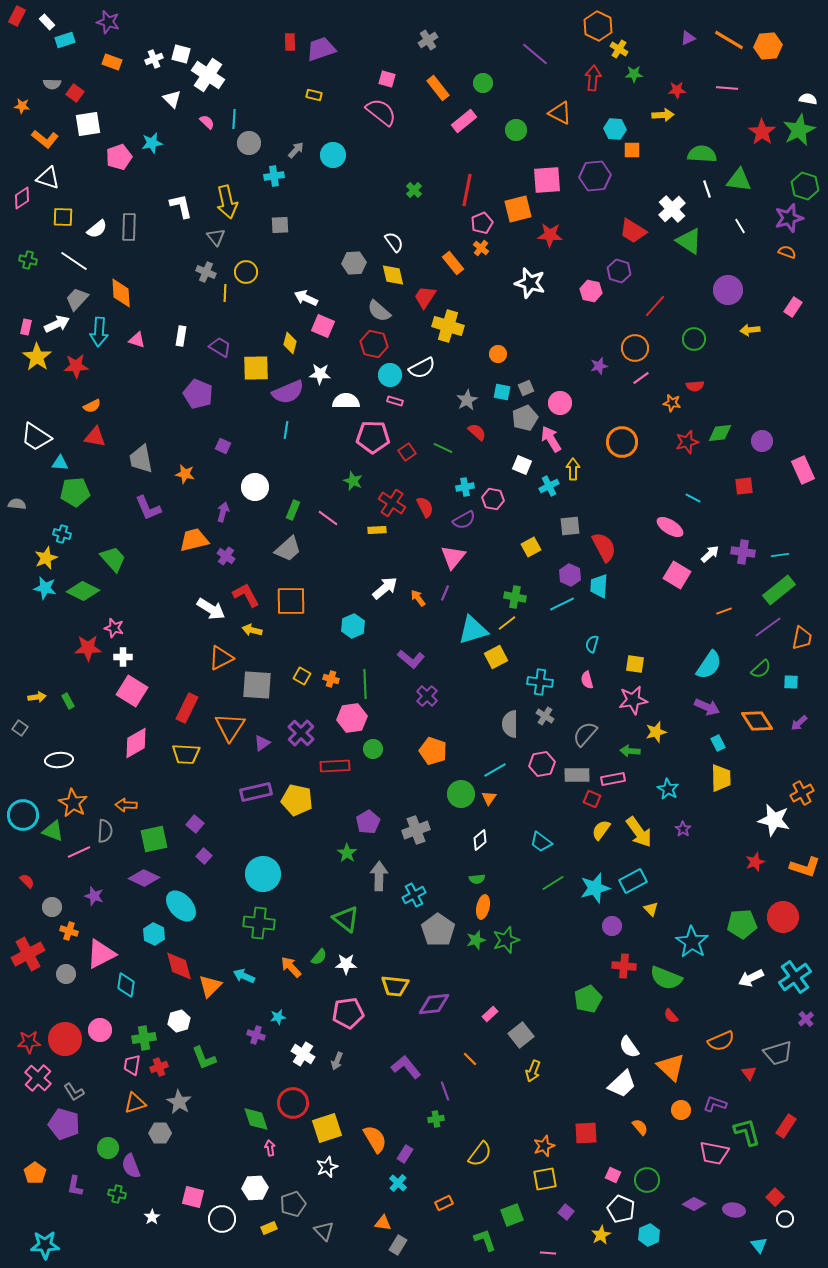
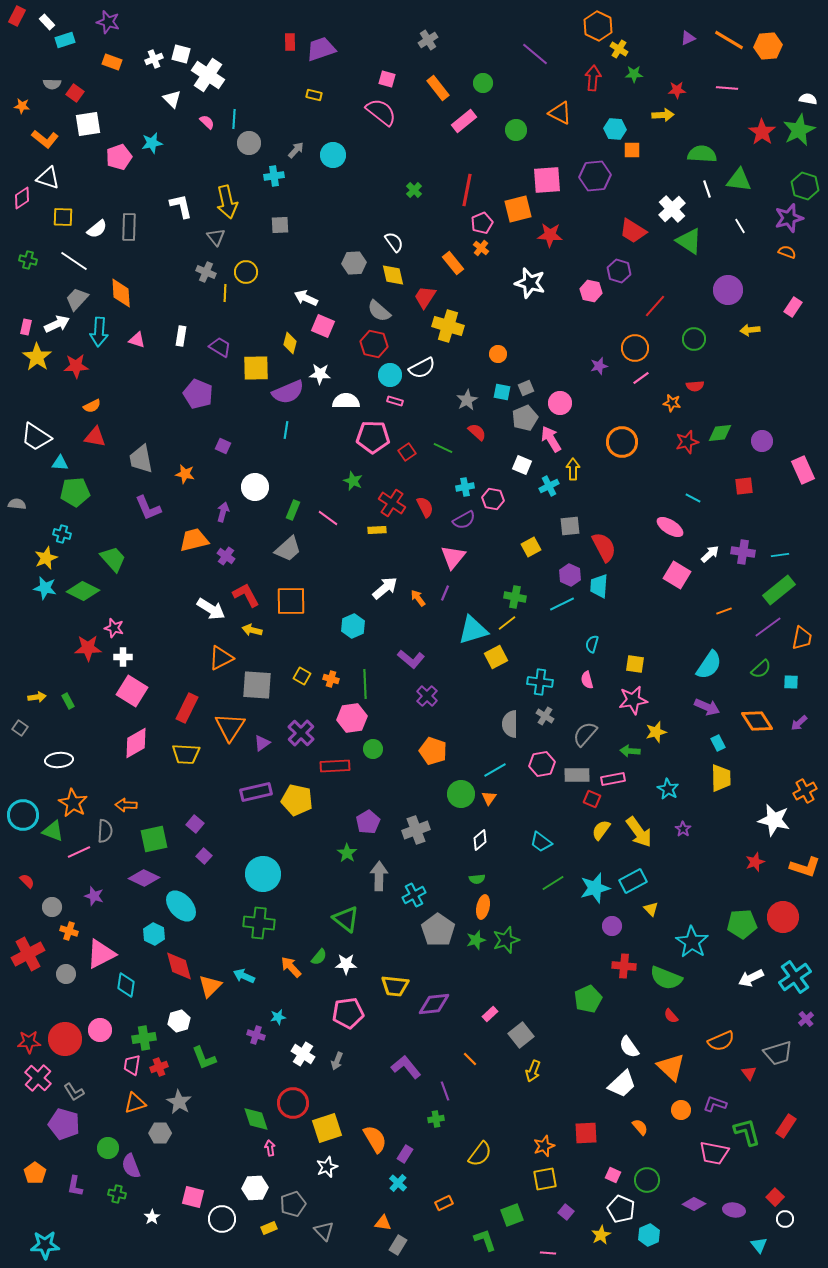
orange cross at (802, 793): moved 3 px right, 2 px up
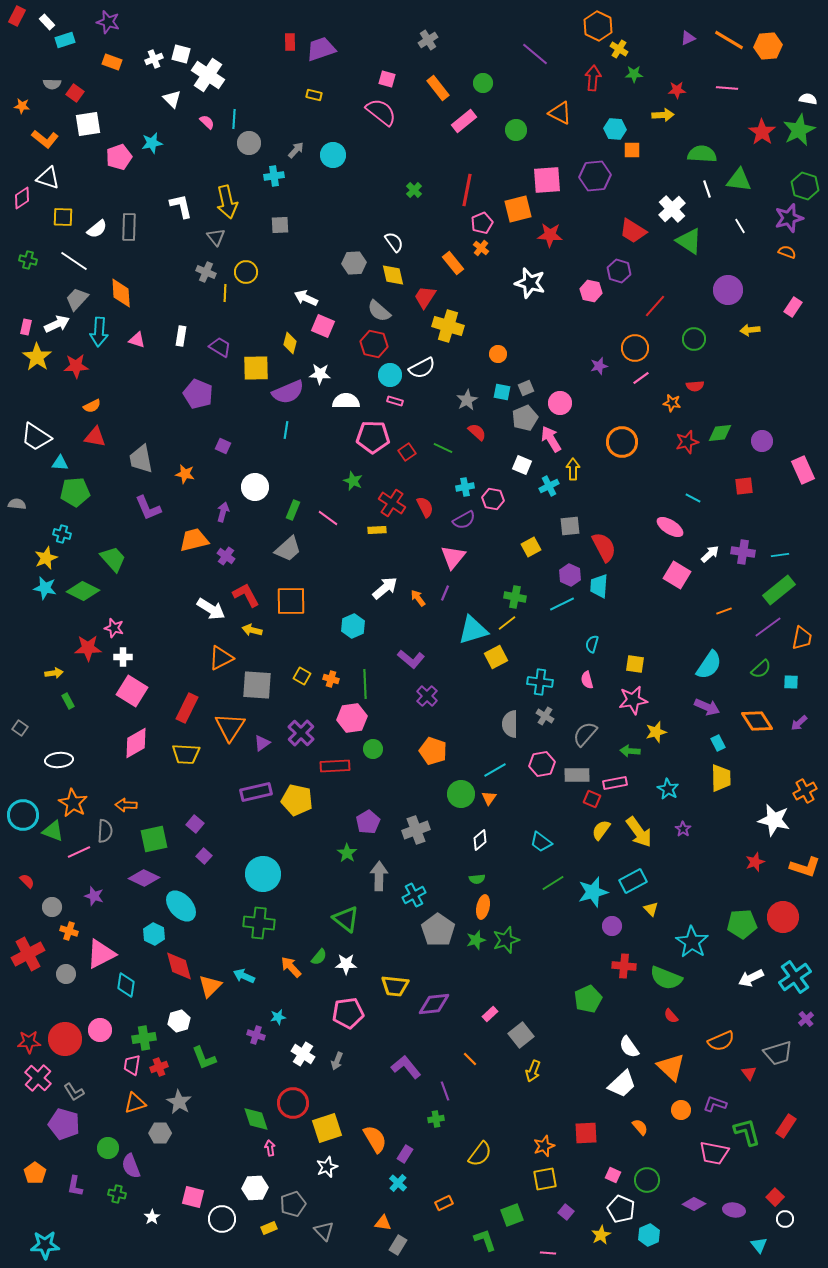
yellow arrow at (37, 697): moved 17 px right, 24 px up
pink rectangle at (613, 779): moved 2 px right, 4 px down
cyan star at (595, 888): moved 2 px left, 4 px down
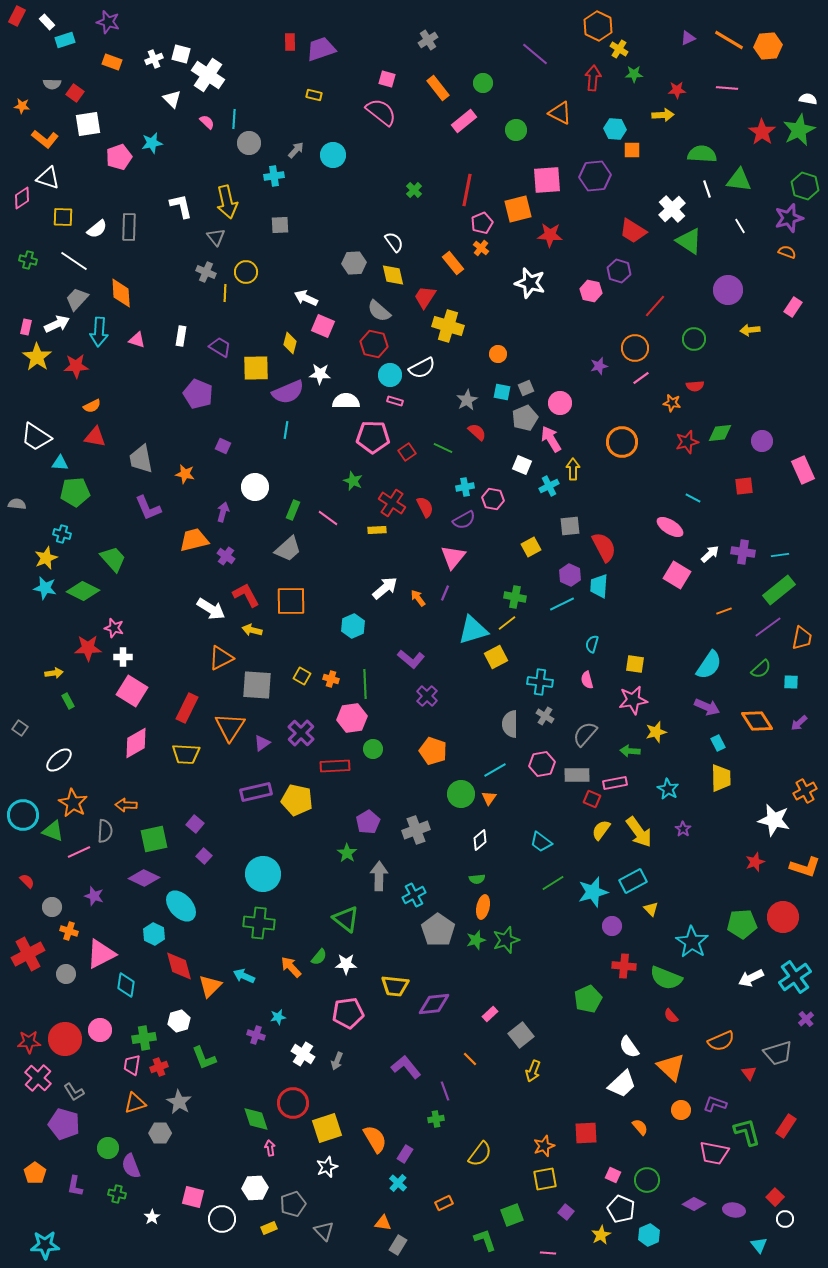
white ellipse at (59, 760): rotated 36 degrees counterclockwise
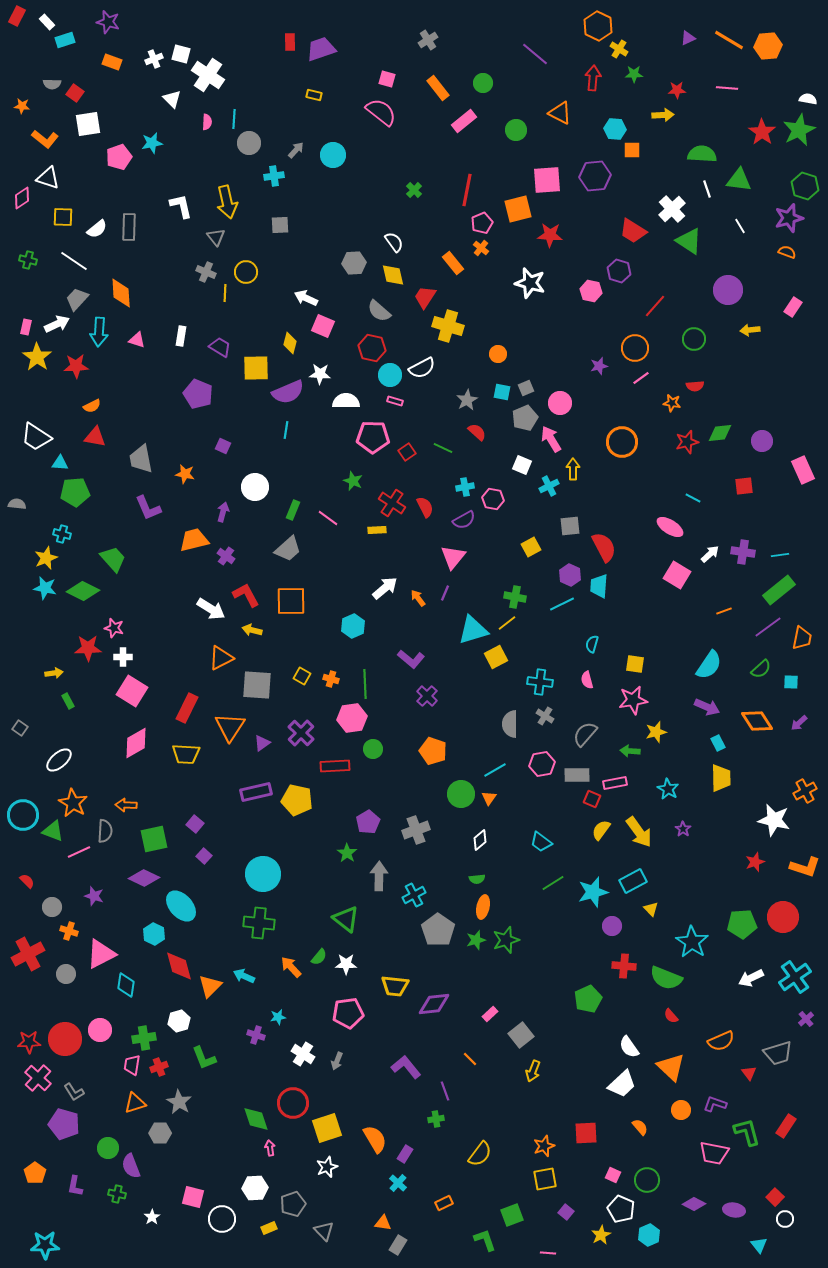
pink semicircle at (207, 122): rotated 49 degrees clockwise
red hexagon at (374, 344): moved 2 px left, 4 px down
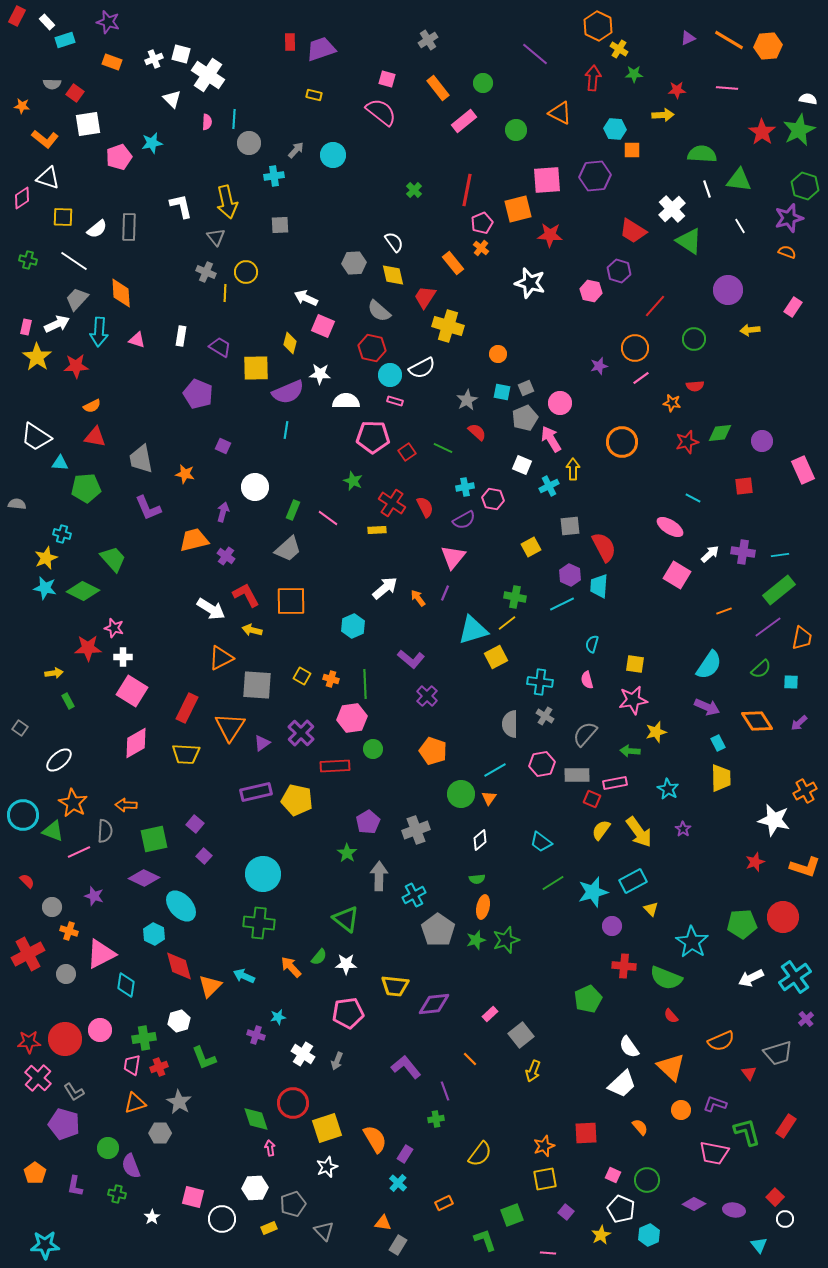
green pentagon at (75, 492): moved 11 px right, 4 px up
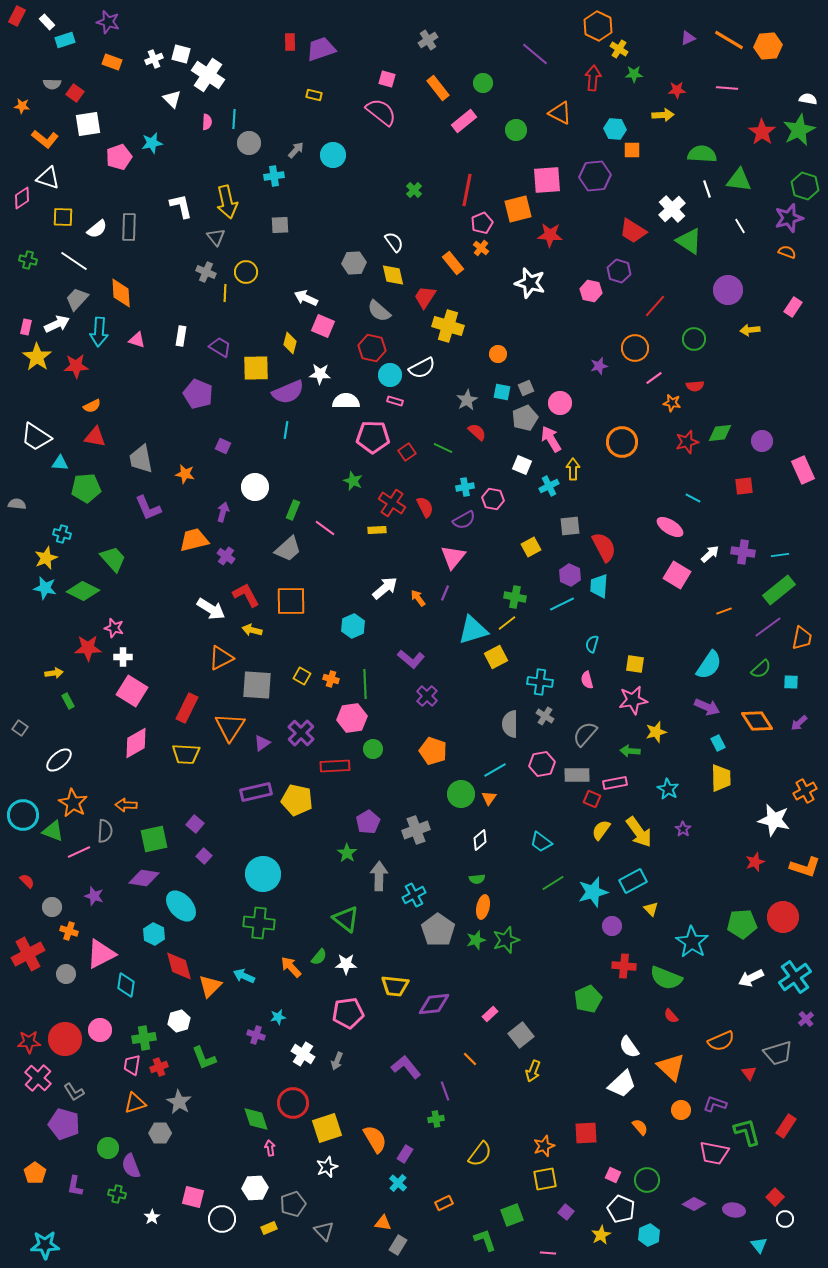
pink line at (641, 378): moved 13 px right
pink line at (328, 518): moved 3 px left, 10 px down
purple diamond at (144, 878): rotated 16 degrees counterclockwise
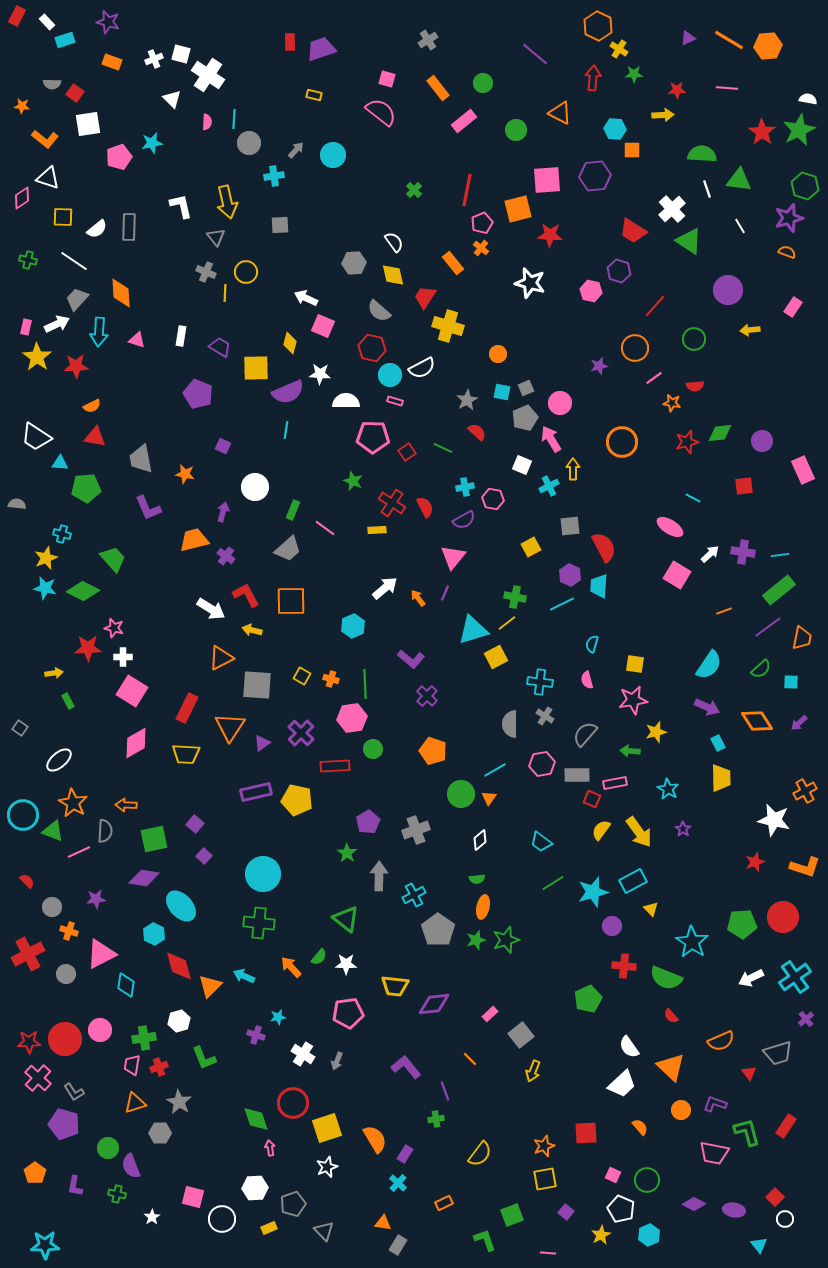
purple star at (94, 896): moved 2 px right, 3 px down; rotated 24 degrees counterclockwise
